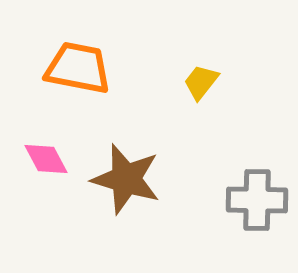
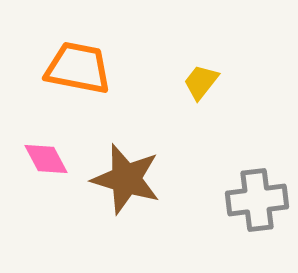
gray cross: rotated 8 degrees counterclockwise
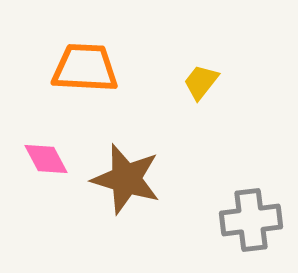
orange trapezoid: moved 7 px right; rotated 8 degrees counterclockwise
gray cross: moved 6 px left, 20 px down
